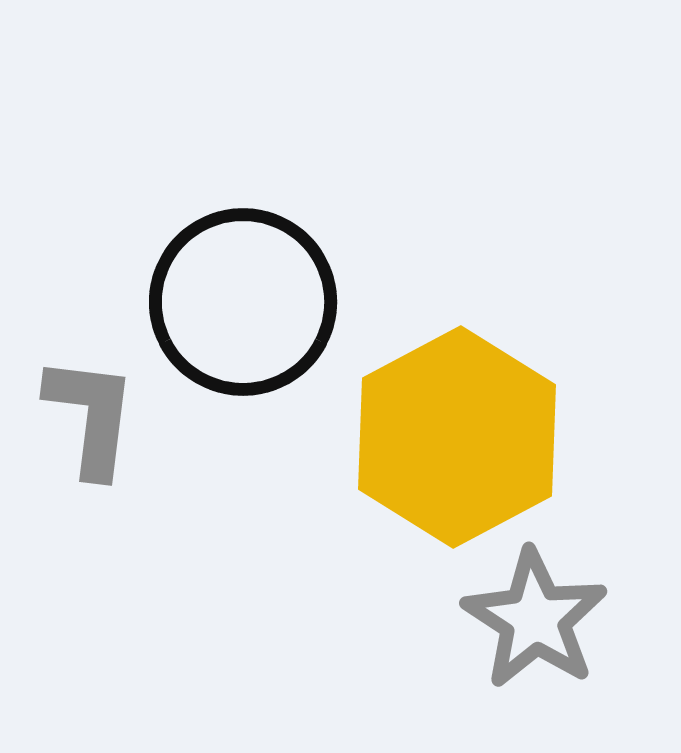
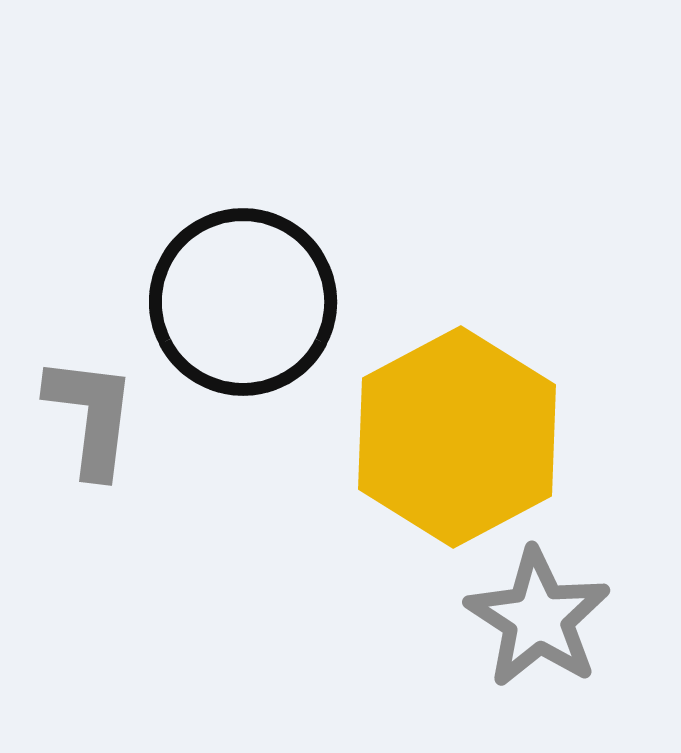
gray star: moved 3 px right, 1 px up
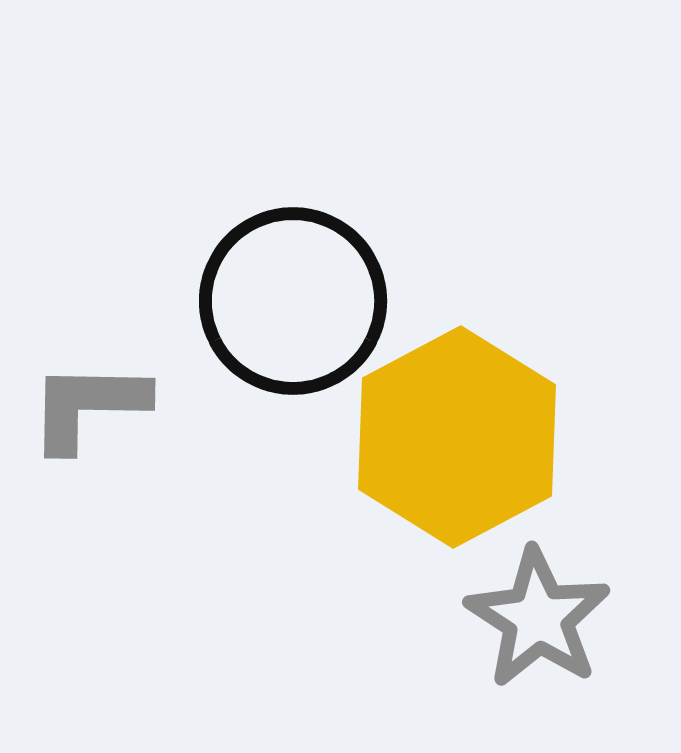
black circle: moved 50 px right, 1 px up
gray L-shape: moved 3 px left, 10 px up; rotated 96 degrees counterclockwise
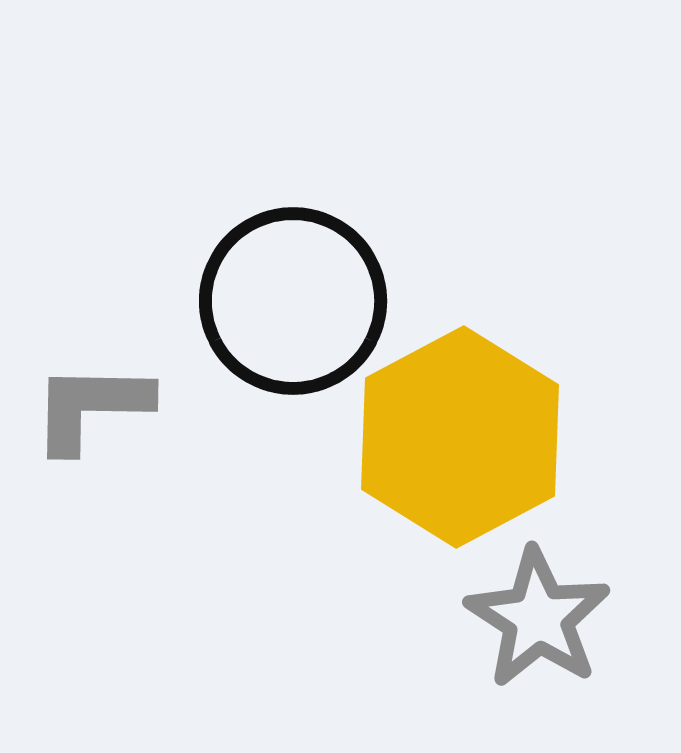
gray L-shape: moved 3 px right, 1 px down
yellow hexagon: moved 3 px right
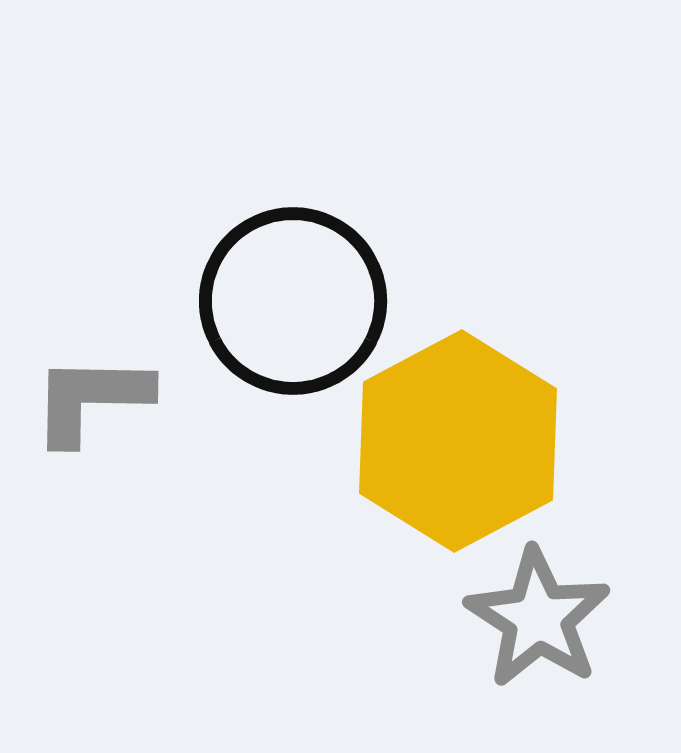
gray L-shape: moved 8 px up
yellow hexagon: moved 2 px left, 4 px down
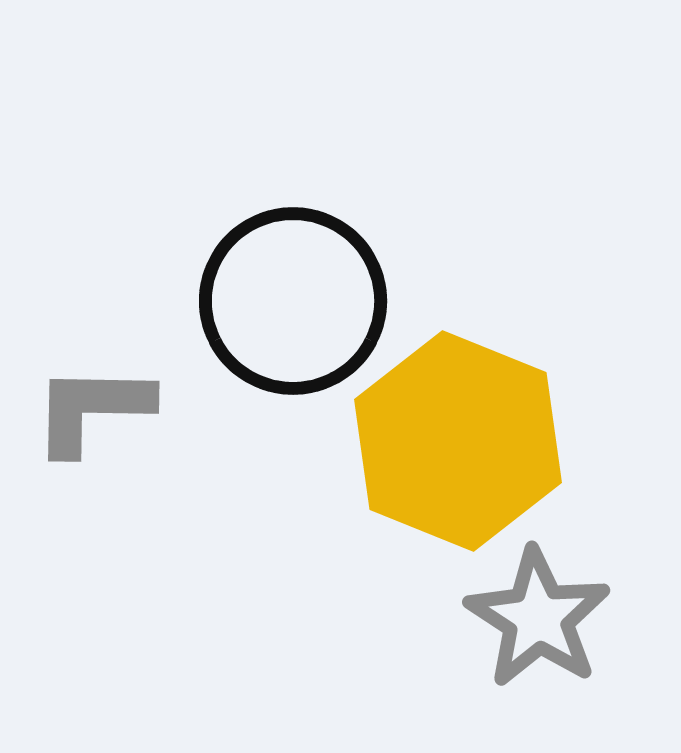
gray L-shape: moved 1 px right, 10 px down
yellow hexagon: rotated 10 degrees counterclockwise
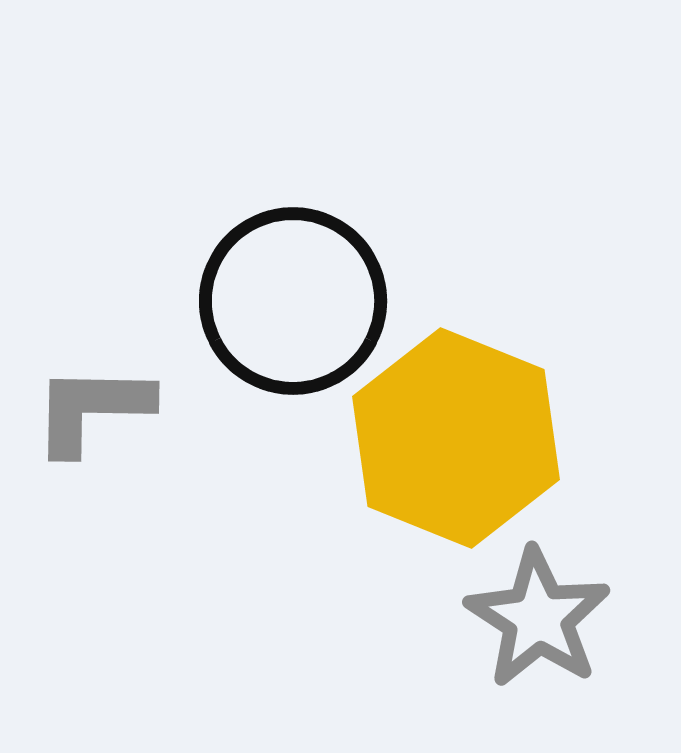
yellow hexagon: moved 2 px left, 3 px up
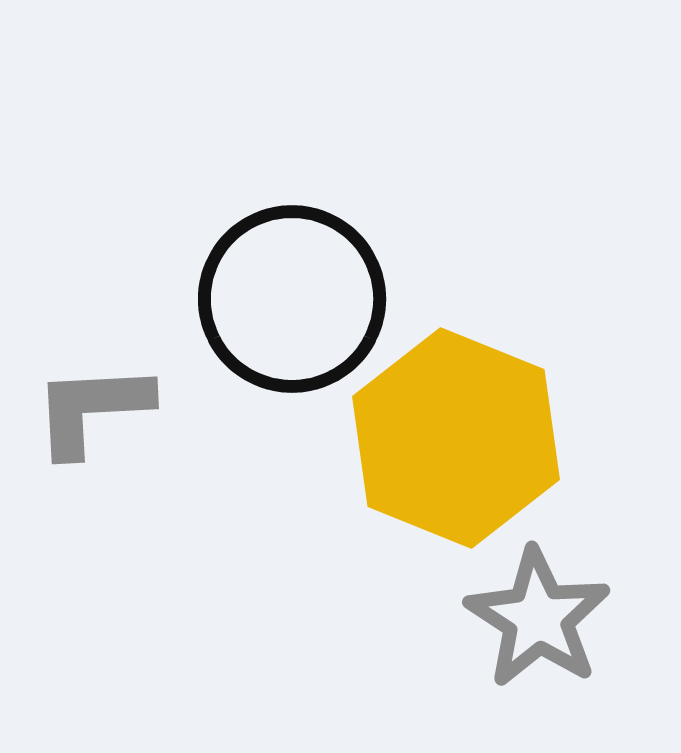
black circle: moved 1 px left, 2 px up
gray L-shape: rotated 4 degrees counterclockwise
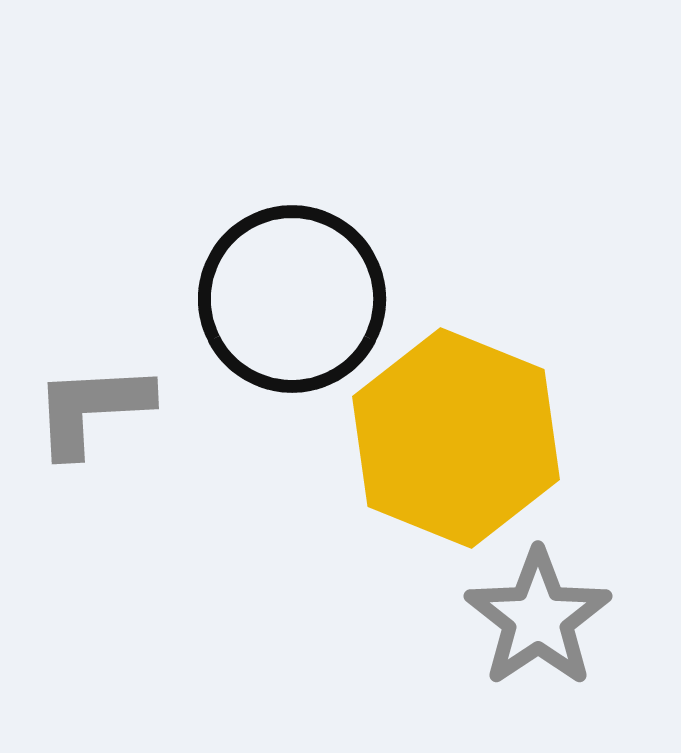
gray star: rotated 5 degrees clockwise
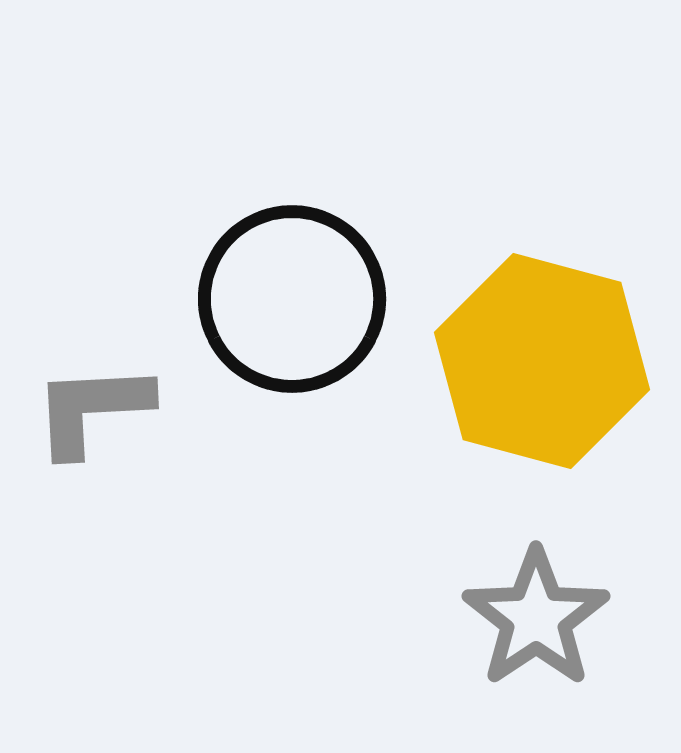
yellow hexagon: moved 86 px right, 77 px up; rotated 7 degrees counterclockwise
gray star: moved 2 px left
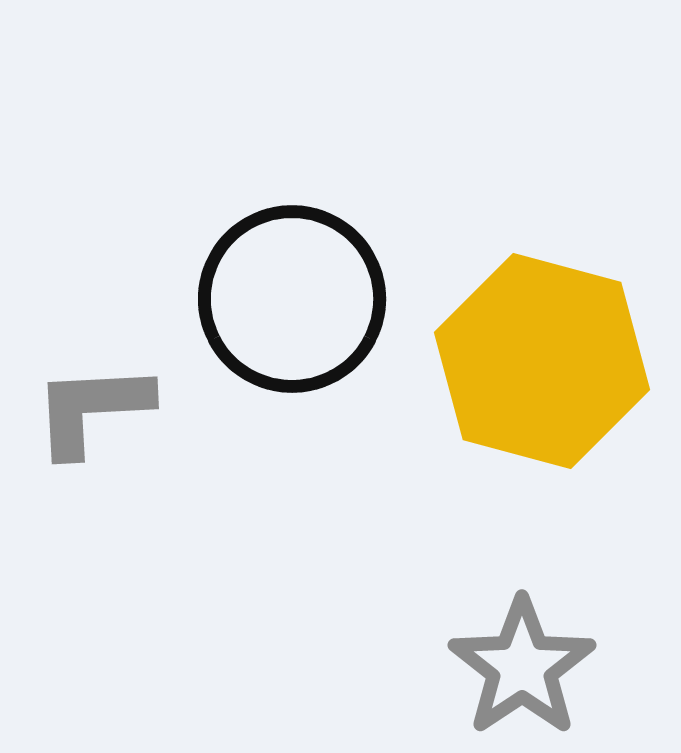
gray star: moved 14 px left, 49 px down
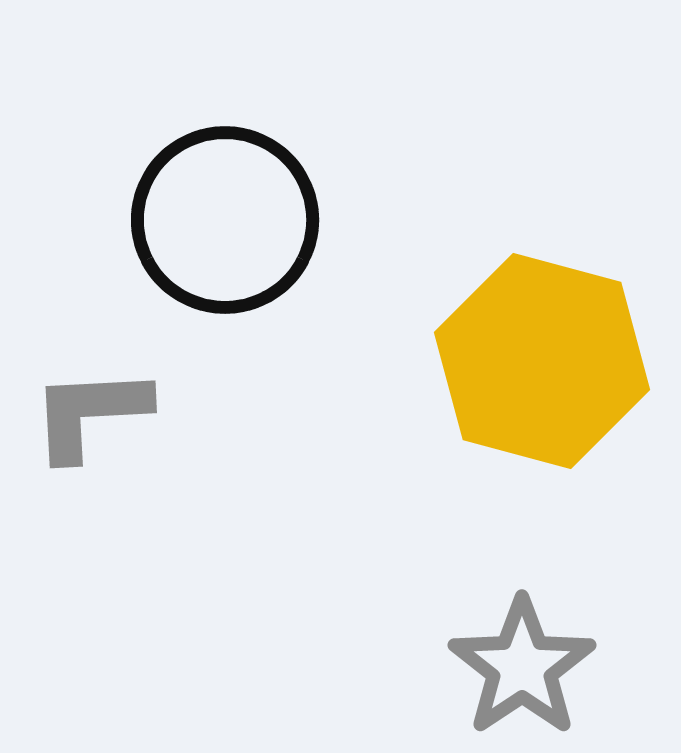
black circle: moved 67 px left, 79 px up
gray L-shape: moved 2 px left, 4 px down
